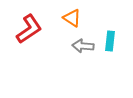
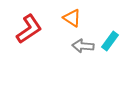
cyan rectangle: rotated 30 degrees clockwise
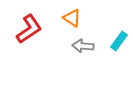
cyan rectangle: moved 9 px right
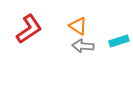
orange triangle: moved 6 px right, 8 px down
cyan rectangle: rotated 36 degrees clockwise
